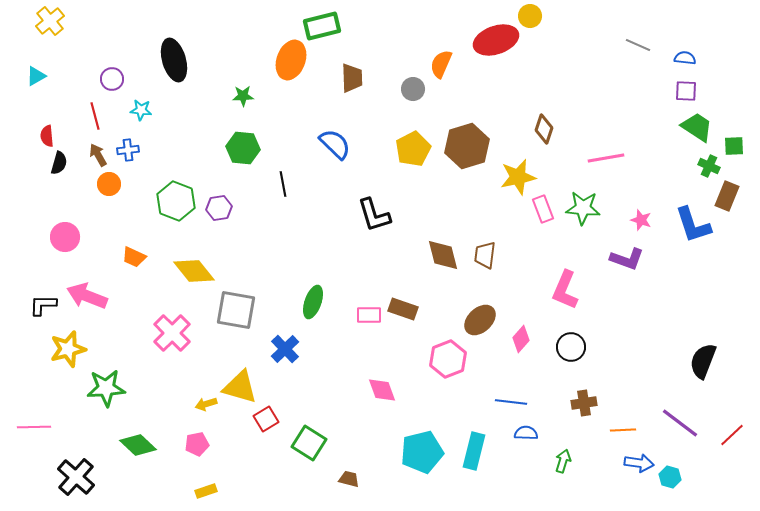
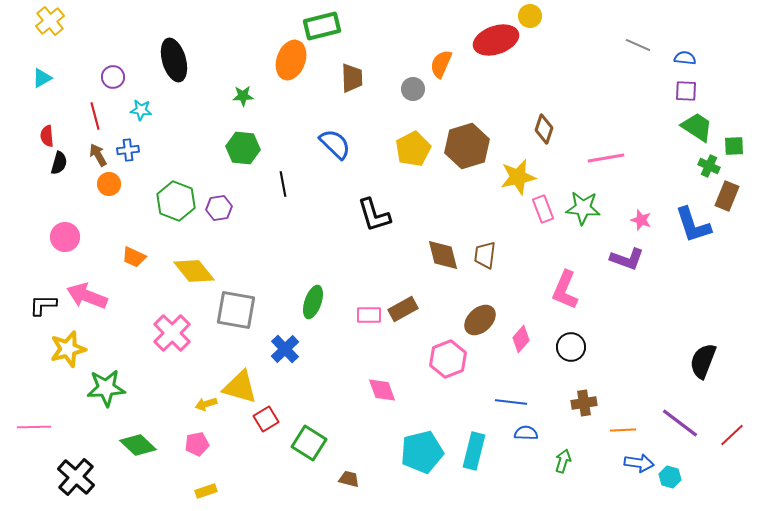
cyan triangle at (36, 76): moved 6 px right, 2 px down
purple circle at (112, 79): moved 1 px right, 2 px up
brown rectangle at (403, 309): rotated 48 degrees counterclockwise
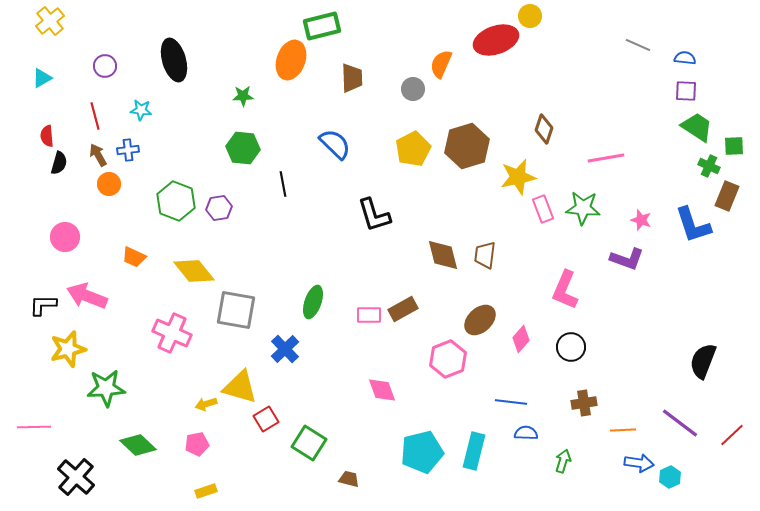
purple circle at (113, 77): moved 8 px left, 11 px up
pink cross at (172, 333): rotated 21 degrees counterclockwise
cyan hexagon at (670, 477): rotated 20 degrees clockwise
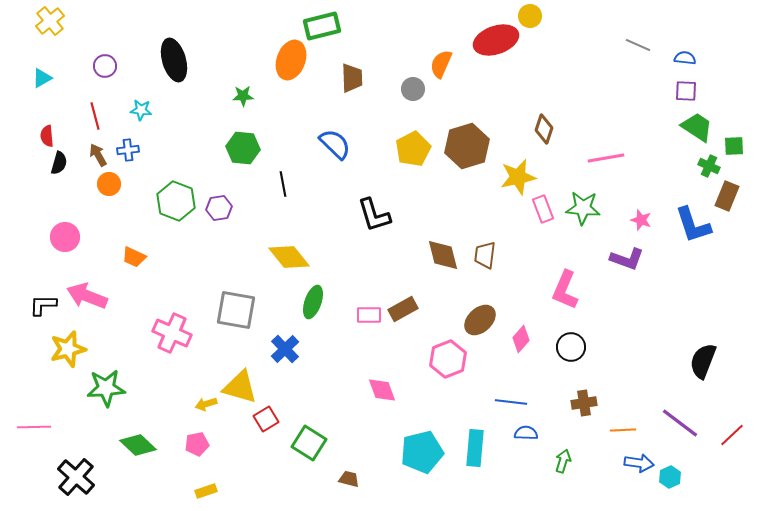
yellow diamond at (194, 271): moved 95 px right, 14 px up
cyan rectangle at (474, 451): moved 1 px right, 3 px up; rotated 9 degrees counterclockwise
